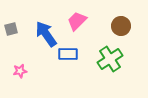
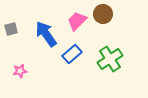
brown circle: moved 18 px left, 12 px up
blue rectangle: moved 4 px right; rotated 42 degrees counterclockwise
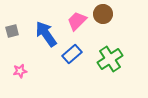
gray square: moved 1 px right, 2 px down
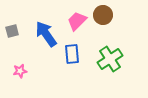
brown circle: moved 1 px down
blue rectangle: rotated 54 degrees counterclockwise
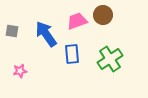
pink trapezoid: rotated 25 degrees clockwise
gray square: rotated 24 degrees clockwise
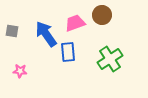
brown circle: moved 1 px left
pink trapezoid: moved 2 px left, 2 px down
blue rectangle: moved 4 px left, 2 px up
pink star: rotated 16 degrees clockwise
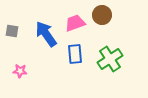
blue rectangle: moved 7 px right, 2 px down
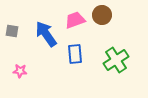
pink trapezoid: moved 3 px up
green cross: moved 6 px right, 1 px down
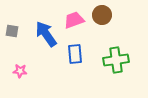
pink trapezoid: moved 1 px left
green cross: rotated 25 degrees clockwise
